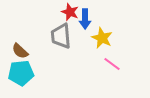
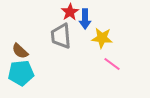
red star: rotated 18 degrees clockwise
yellow star: rotated 20 degrees counterclockwise
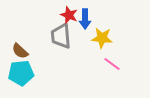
red star: moved 1 px left, 3 px down; rotated 18 degrees counterclockwise
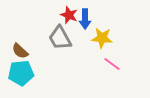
gray trapezoid: moved 1 px left, 2 px down; rotated 24 degrees counterclockwise
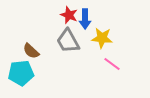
gray trapezoid: moved 8 px right, 3 px down
brown semicircle: moved 11 px right
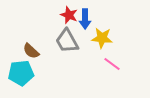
gray trapezoid: moved 1 px left
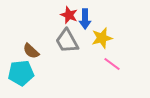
yellow star: rotated 20 degrees counterclockwise
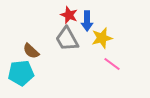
blue arrow: moved 2 px right, 2 px down
gray trapezoid: moved 2 px up
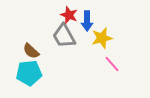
gray trapezoid: moved 3 px left, 3 px up
pink line: rotated 12 degrees clockwise
cyan pentagon: moved 8 px right
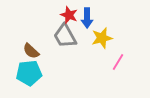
blue arrow: moved 3 px up
gray trapezoid: moved 1 px right
pink line: moved 6 px right, 2 px up; rotated 72 degrees clockwise
